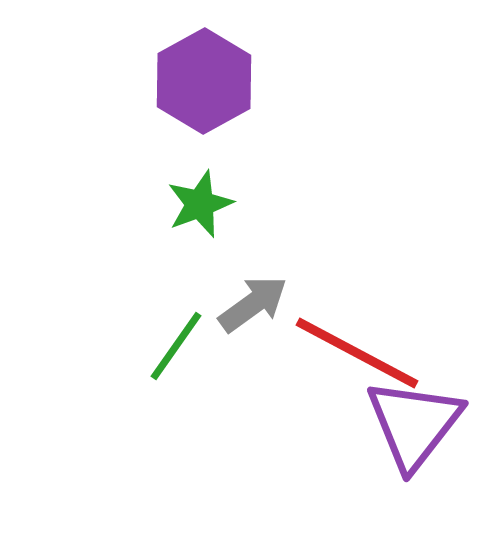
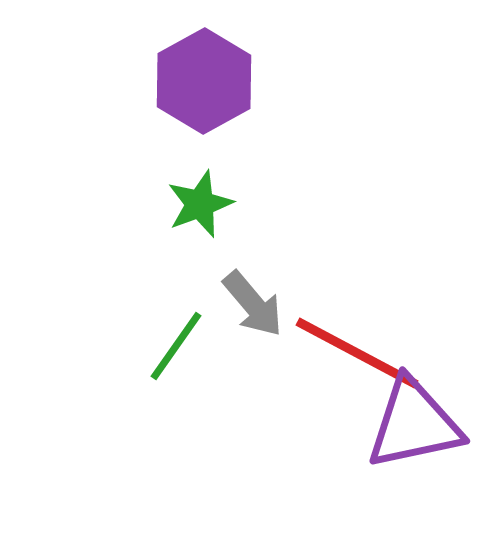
gray arrow: rotated 86 degrees clockwise
purple triangle: rotated 40 degrees clockwise
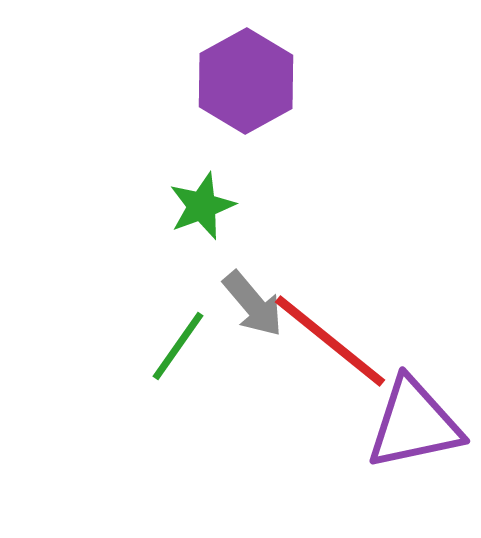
purple hexagon: moved 42 px right
green star: moved 2 px right, 2 px down
green line: moved 2 px right
red line: moved 27 px left, 12 px up; rotated 11 degrees clockwise
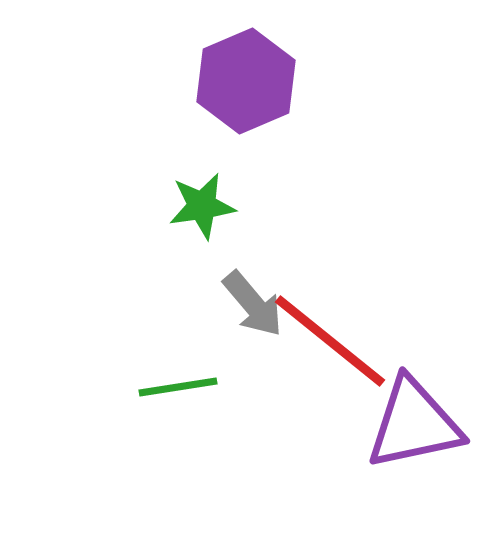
purple hexagon: rotated 6 degrees clockwise
green star: rotated 12 degrees clockwise
green line: moved 41 px down; rotated 46 degrees clockwise
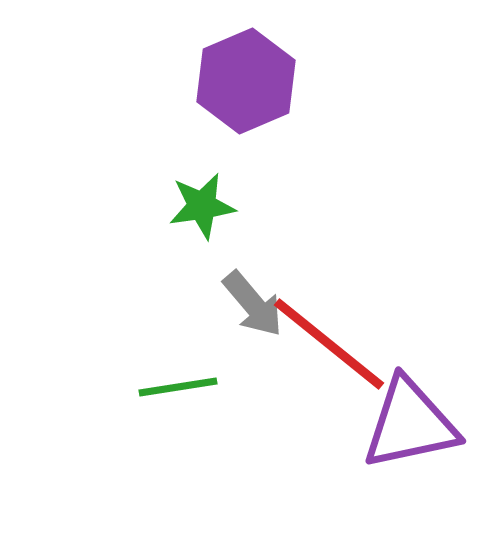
red line: moved 1 px left, 3 px down
purple triangle: moved 4 px left
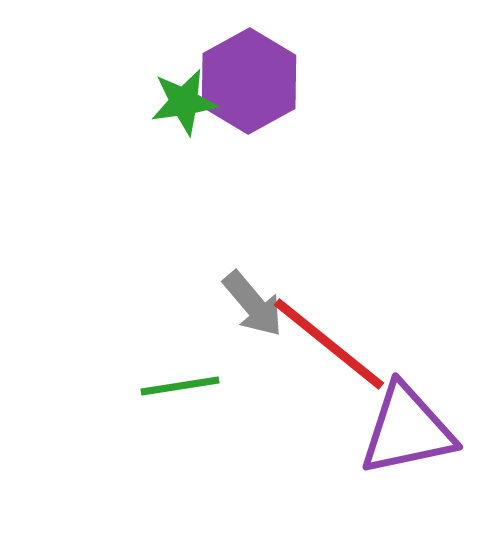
purple hexagon: moved 3 px right; rotated 6 degrees counterclockwise
green star: moved 18 px left, 104 px up
green line: moved 2 px right, 1 px up
purple triangle: moved 3 px left, 6 px down
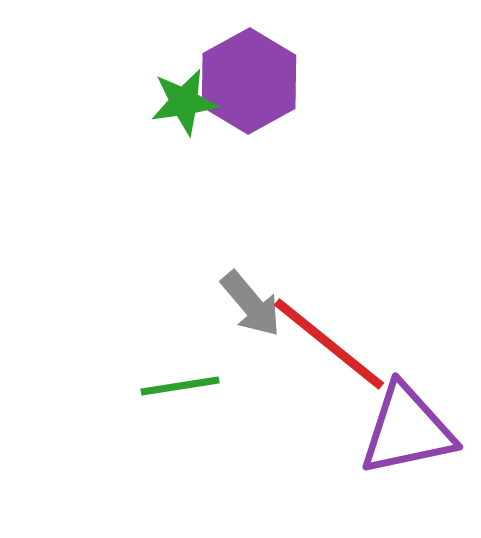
gray arrow: moved 2 px left
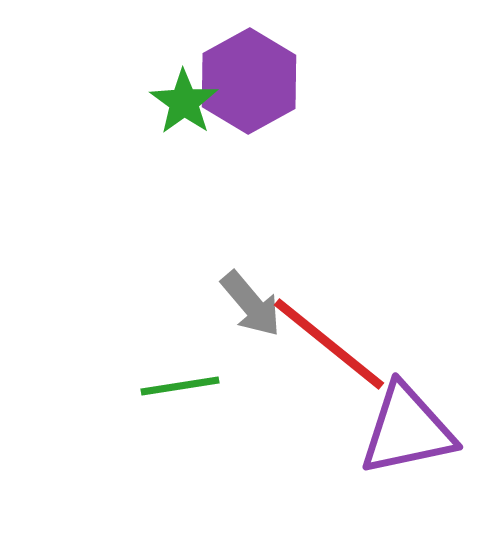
green star: rotated 28 degrees counterclockwise
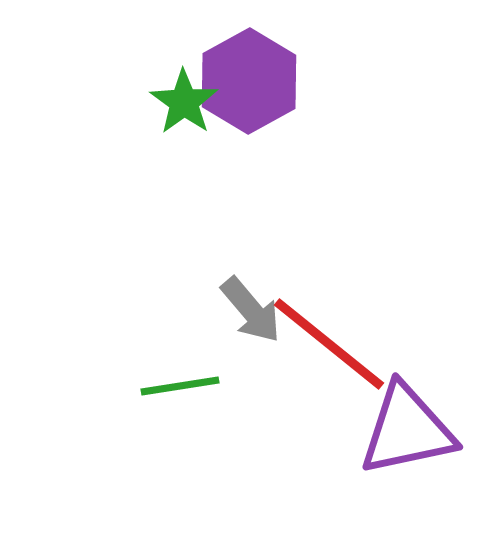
gray arrow: moved 6 px down
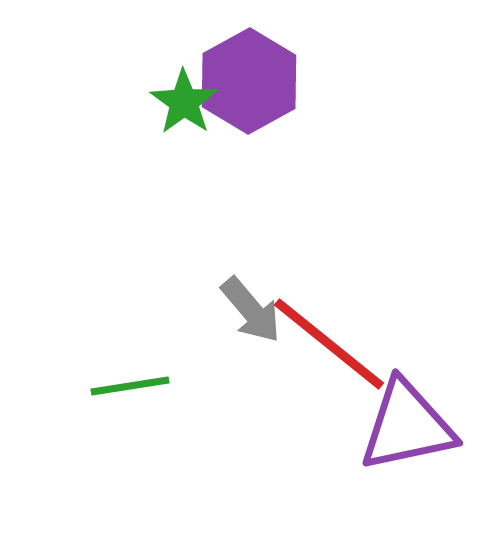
green line: moved 50 px left
purple triangle: moved 4 px up
